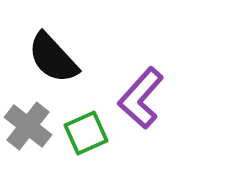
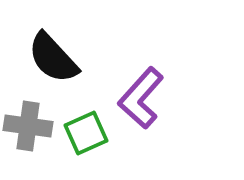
gray cross: rotated 30 degrees counterclockwise
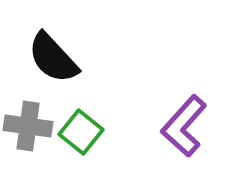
purple L-shape: moved 43 px right, 28 px down
green square: moved 5 px left, 1 px up; rotated 27 degrees counterclockwise
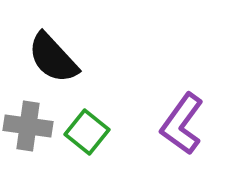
purple L-shape: moved 2 px left, 2 px up; rotated 6 degrees counterclockwise
green square: moved 6 px right
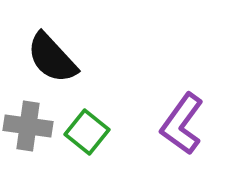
black semicircle: moved 1 px left
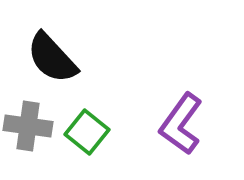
purple L-shape: moved 1 px left
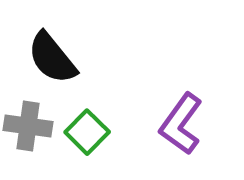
black semicircle: rotated 4 degrees clockwise
green square: rotated 6 degrees clockwise
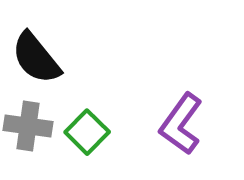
black semicircle: moved 16 px left
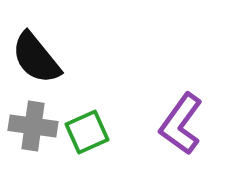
gray cross: moved 5 px right
green square: rotated 21 degrees clockwise
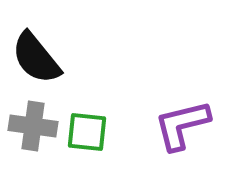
purple L-shape: moved 1 px right, 1 px down; rotated 40 degrees clockwise
green square: rotated 30 degrees clockwise
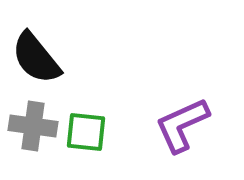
purple L-shape: rotated 10 degrees counterclockwise
green square: moved 1 px left
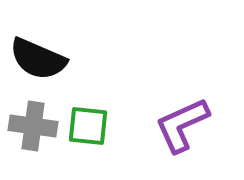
black semicircle: moved 2 px right, 1 px down; rotated 28 degrees counterclockwise
green square: moved 2 px right, 6 px up
